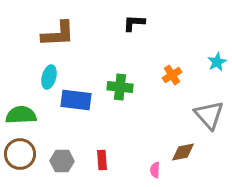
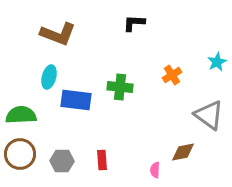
brown L-shape: rotated 24 degrees clockwise
gray triangle: rotated 12 degrees counterclockwise
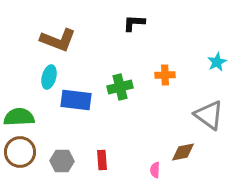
brown L-shape: moved 6 px down
orange cross: moved 7 px left; rotated 30 degrees clockwise
green cross: rotated 20 degrees counterclockwise
green semicircle: moved 2 px left, 2 px down
brown circle: moved 2 px up
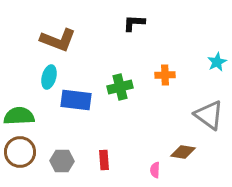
green semicircle: moved 1 px up
brown diamond: rotated 20 degrees clockwise
red rectangle: moved 2 px right
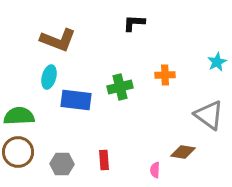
brown circle: moved 2 px left
gray hexagon: moved 3 px down
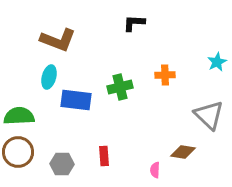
gray triangle: rotated 8 degrees clockwise
red rectangle: moved 4 px up
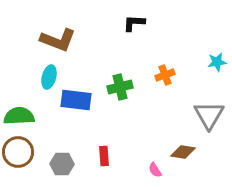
cyan star: rotated 18 degrees clockwise
orange cross: rotated 18 degrees counterclockwise
gray triangle: rotated 16 degrees clockwise
pink semicircle: rotated 35 degrees counterclockwise
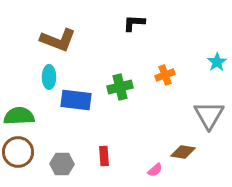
cyan star: rotated 24 degrees counterclockwise
cyan ellipse: rotated 15 degrees counterclockwise
pink semicircle: rotated 98 degrees counterclockwise
